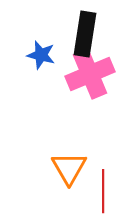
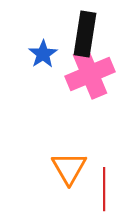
blue star: moved 2 px right, 1 px up; rotated 24 degrees clockwise
red line: moved 1 px right, 2 px up
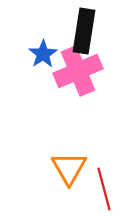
black rectangle: moved 1 px left, 3 px up
pink cross: moved 12 px left, 3 px up
red line: rotated 15 degrees counterclockwise
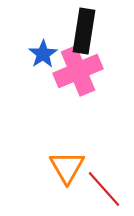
orange triangle: moved 2 px left, 1 px up
red line: rotated 27 degrees counterclockwise
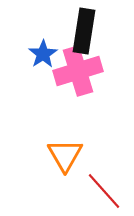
pink cross: rotated 6 degrees clockwise
orange triangle: moved 2 px left, 12 px up
red line: moved 2 px down
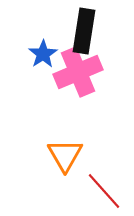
pink cross: moved 1 px down; rotated 6 degrees counterclockwise
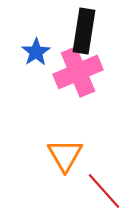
blue star: moved 7 px left, 2 px up
